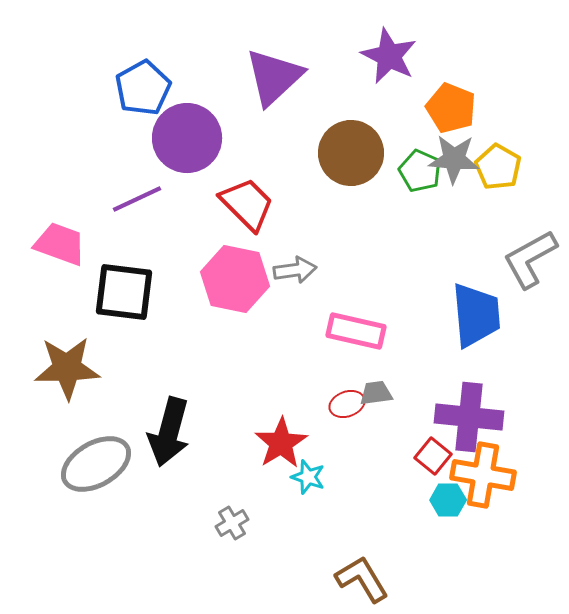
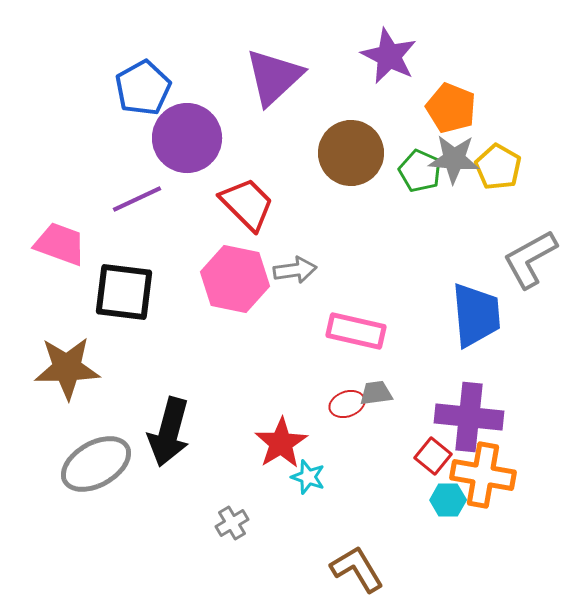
brown L-shape: moved 5 px left, 10 px up
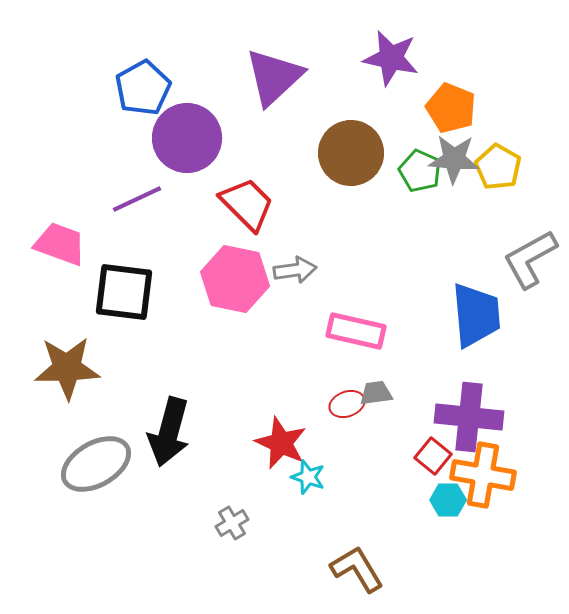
purple star: moved 2 px right, 2 px down; rotated 14 degrees counterclockwise
red star: rotated 16 degrees counterclockwise
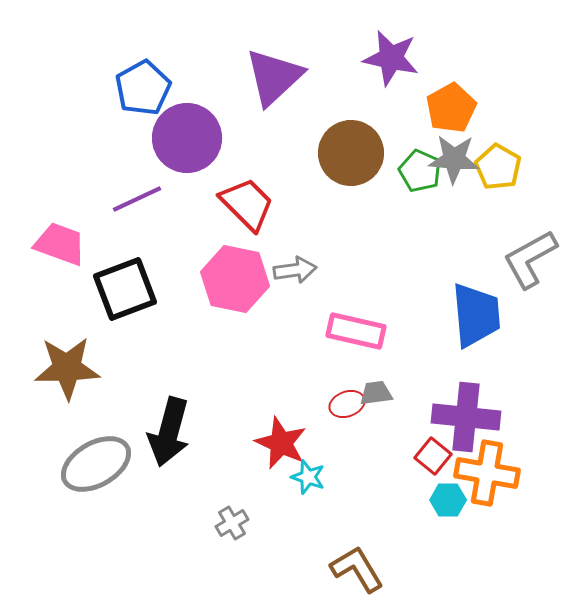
orange pentagon: rotated 21 degrees clockwise
black square: moved 1 px right, 3 px up; rotated 28 degrees counterclockwise
purple cross: moved 3 px left
orange cross: moved 4 px right, 2 px up
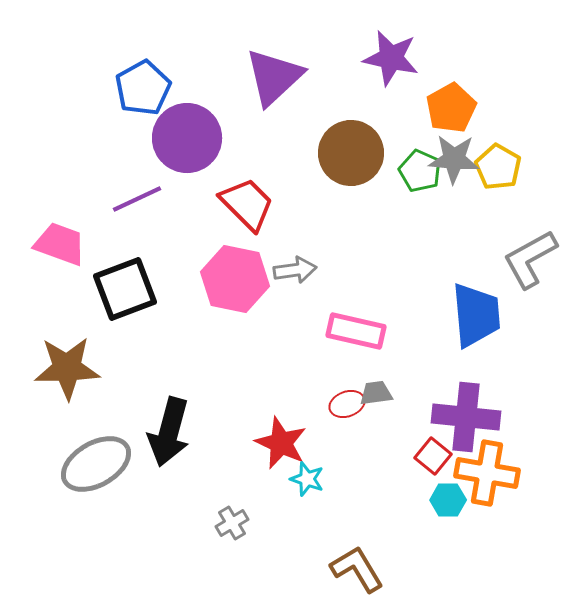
cyan star: moved 1 px left, 2 px down
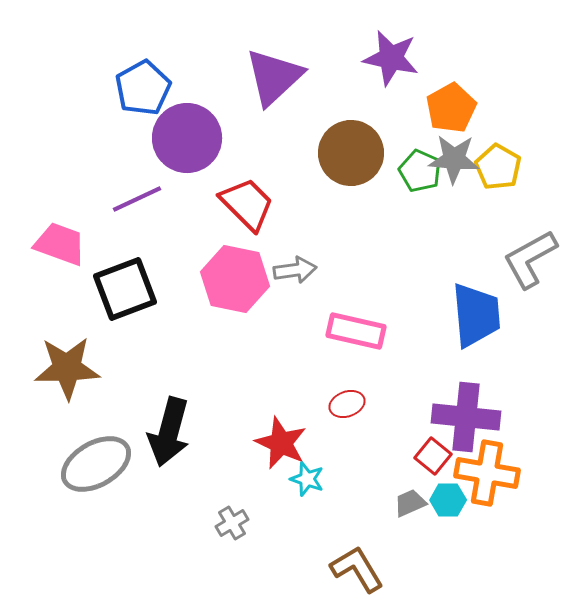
gray trapezoid: moved 34 px right, 110 px down; rotated 16 degrees counterclockwise
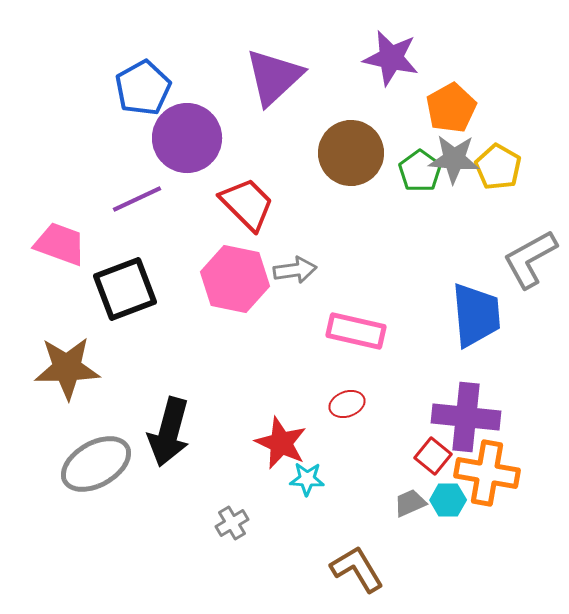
green pentagon: rotated 12 degrees clockwise
cyan star: rotated 16 degrees counterclockwise
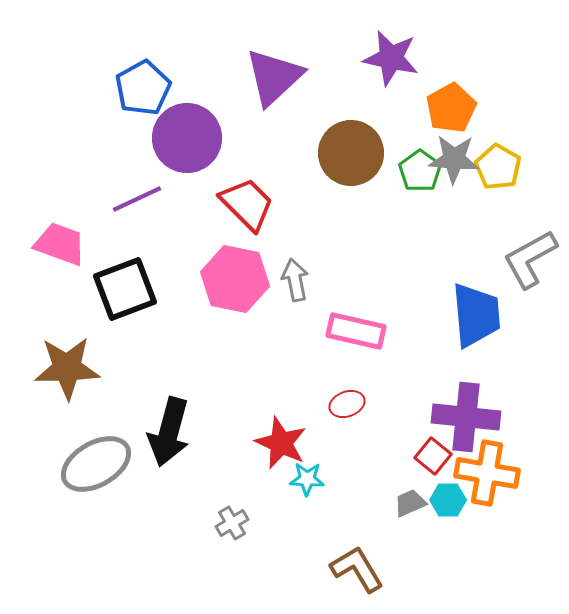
gray arrow: moved 10 px down; rotated 93 degrees counterclockwise
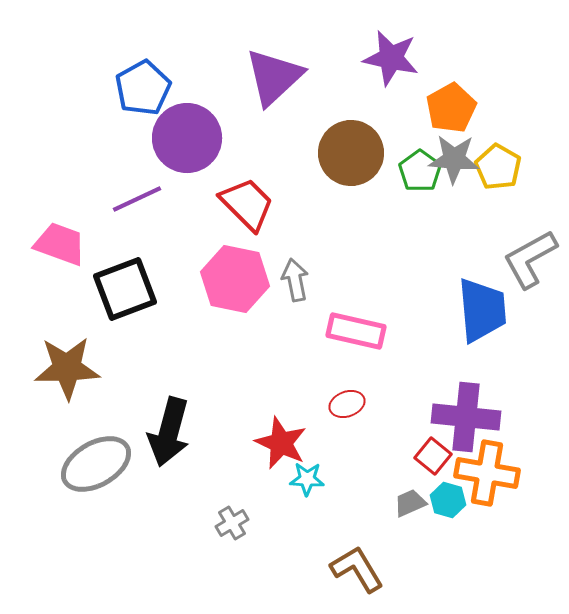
blue trapezoid: moved 6 px right, 5 px up
cyan hexagon: rotated 16 degrees clockwise
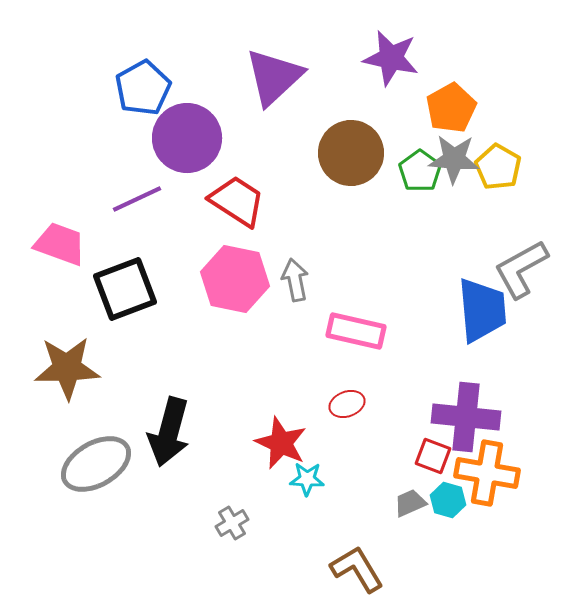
red trapezoid: moved 10 px left, 3 px up; rotated 12 degrees counterclockwise
gray L-shape: moved 9 px left, 10 px down
red square: rotated 18 degrees counterclockwise
